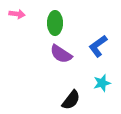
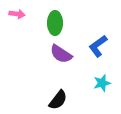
black semicircle: moved 13 px left
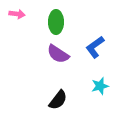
green ellipse: moved 1 px right, 1 px up
blue L-shape: moved 3 px left, 1 px down
purple semicircle: moved 3 px left
cyan star: moved 2 px left, 3 px down
